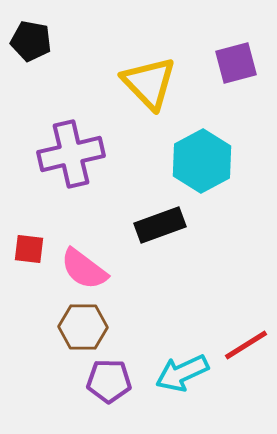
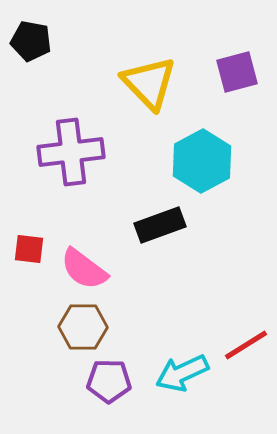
purple square: moved 1 px right, 9 px down
purple cross: moved 2 px up; rotated 6 degrees clockwise
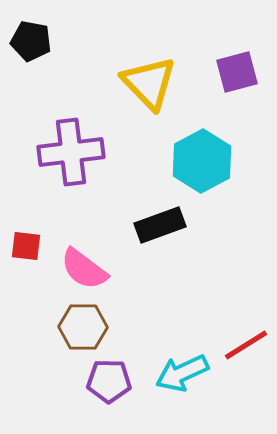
red square: moved 3 px left, 3 px up
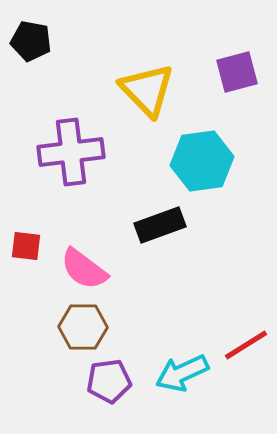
yellow triangle: moved 2 px left, 7 px down
cyan hexagon: rotated 20 degrees clockwise
purple pentagon: rotated 9 degrees counterclockwise
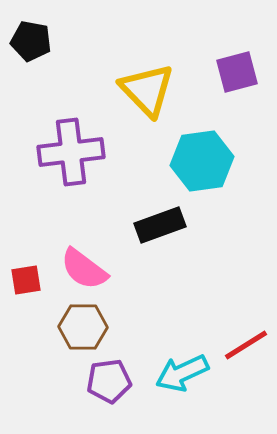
red square: moved 34 px down; rotated 16 degrees counterclockwise
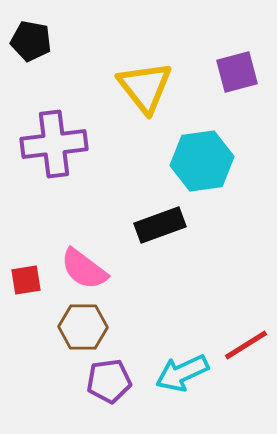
yellow triangle: moved 2 px left, 3 px up; rotated 6 degrees clockwise
purple cross: moved 17 px left, 8 px up
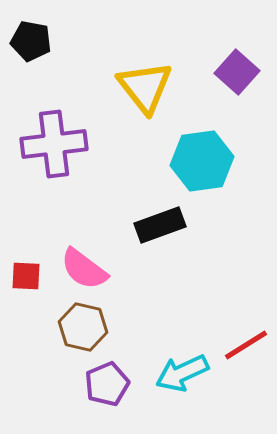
purple square: rotated 33 degrees counterclockwise
red square: moved 4 px up; rotated 12 degrees clockwise
brown hexagon: rotated 12 degrees clockwise
purple pentagon: moved 2 px left, 3 px down; rotated 15 degrees counterclockwise
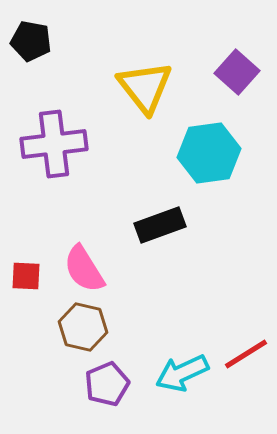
cyan hexagon: moved 7 px right, 8 px up
pink semicircle: rotated 21 degrees clockwise
red line: moved 9 px down
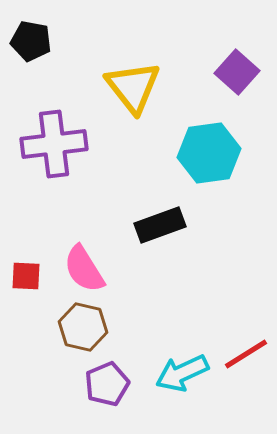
yellow triangle: moved 12 px left
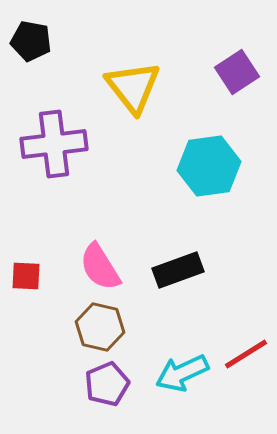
purple square: rotated 15 degrees clockwise
cyan hexagon: moved 13 px down
black rectangle: moved 18 px right, 45 px down
pink semicircle: moved 16 px right, 2 px up
brown hexagon: moved 17 px right
